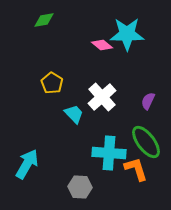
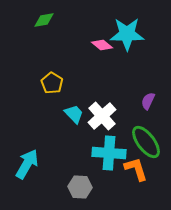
white cross: moved 19 px down
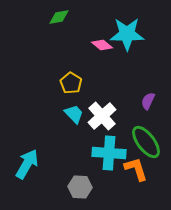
green diamond: moved 15 px right, 3 px up
yellow pentagon: moved 19 px right
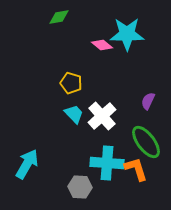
yellow pentagon: rotated 15 degrees counterclockwise
cyan cross: moved 2 px left, 10 px down
